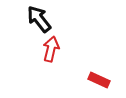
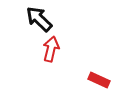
black arrow: rotated 8 degrees counterclockwise
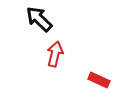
red arrow: moved 4 px right, 5 px down
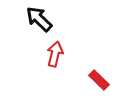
red rectangle: rotated 20 degrees clockwise
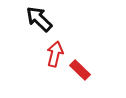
red rectangle: moved 19 px left, 10 px up
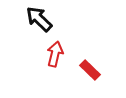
red rectangle: moved 10 px right
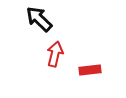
red rectangle: rotated 50 degrees counterclockwise
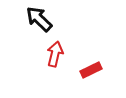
red rectangle: moved 1 px right; rotated 20 degrees counterclockwise
